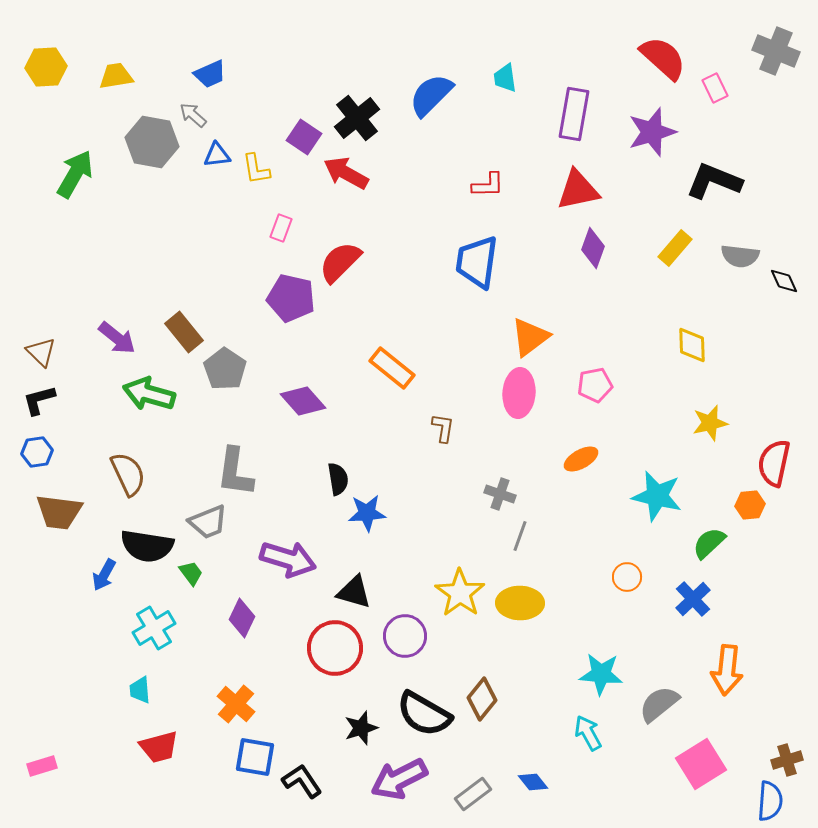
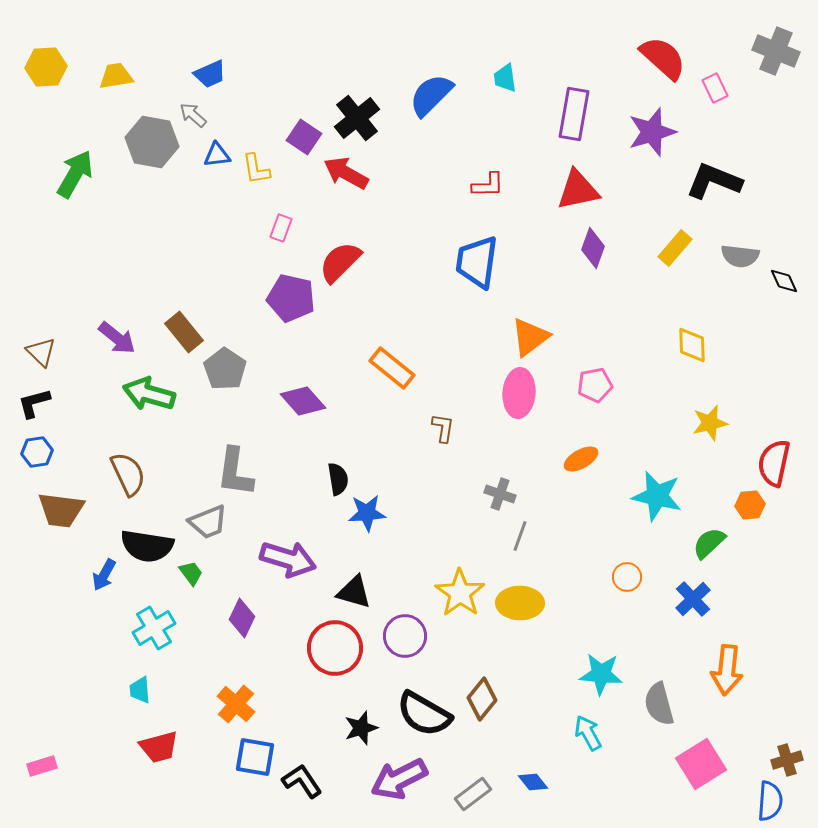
black L-shape at (39, 400): moved 5 px left, 3 px down
brown trapezoid at (59, 512): moved 2 px right, 2 px up
gray semicircle at (659, 704): rotated 66 degrees counterclockwise
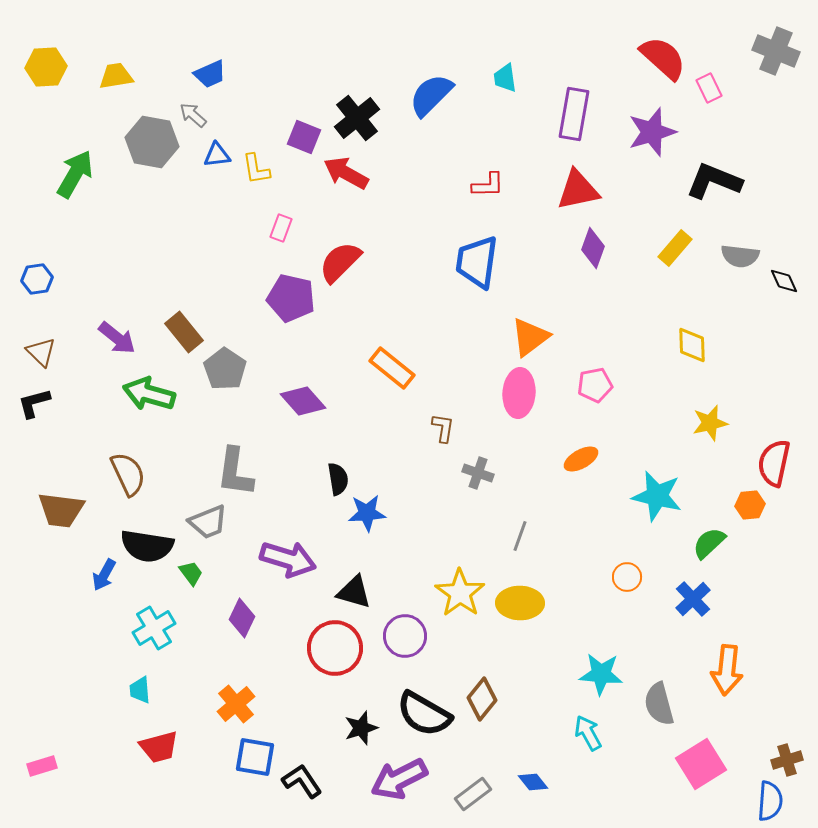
pink rectangle at (715, 88): moved 6 px left
purple square at (304, 137): rotated 12 degrees counterclockwise
blue hexagon at (37, 452): moved 173 px up
gray cross at (500, 494): moved 22 px left, 21 px up
orange cross at (236, 704): rotated 9 degrees clockwise
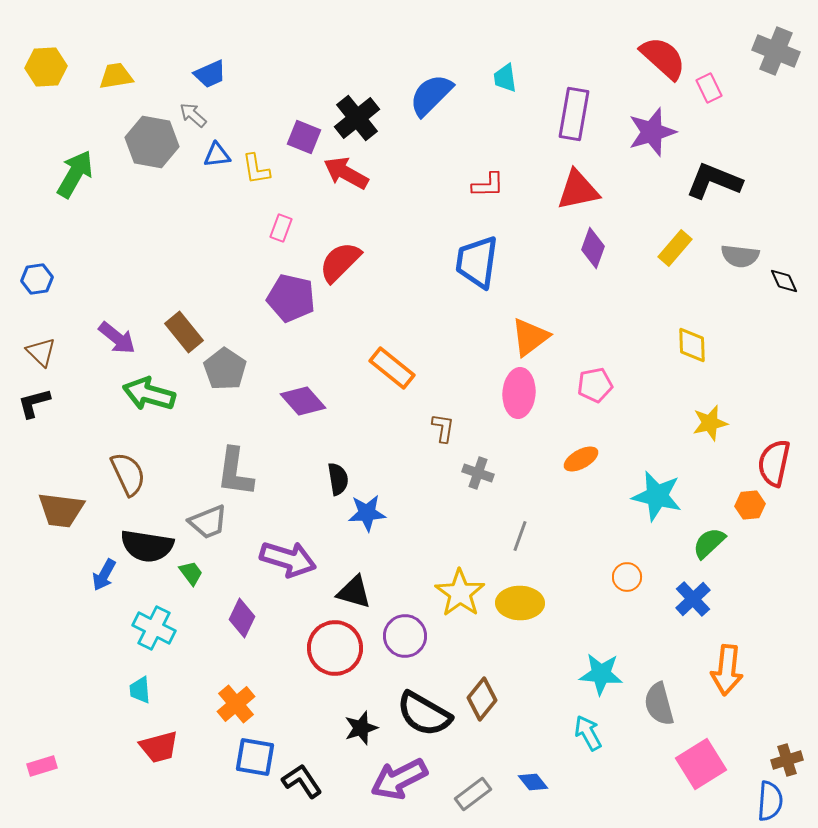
cyan cross at (154, 628): rotated 33 degrees counterclockwise
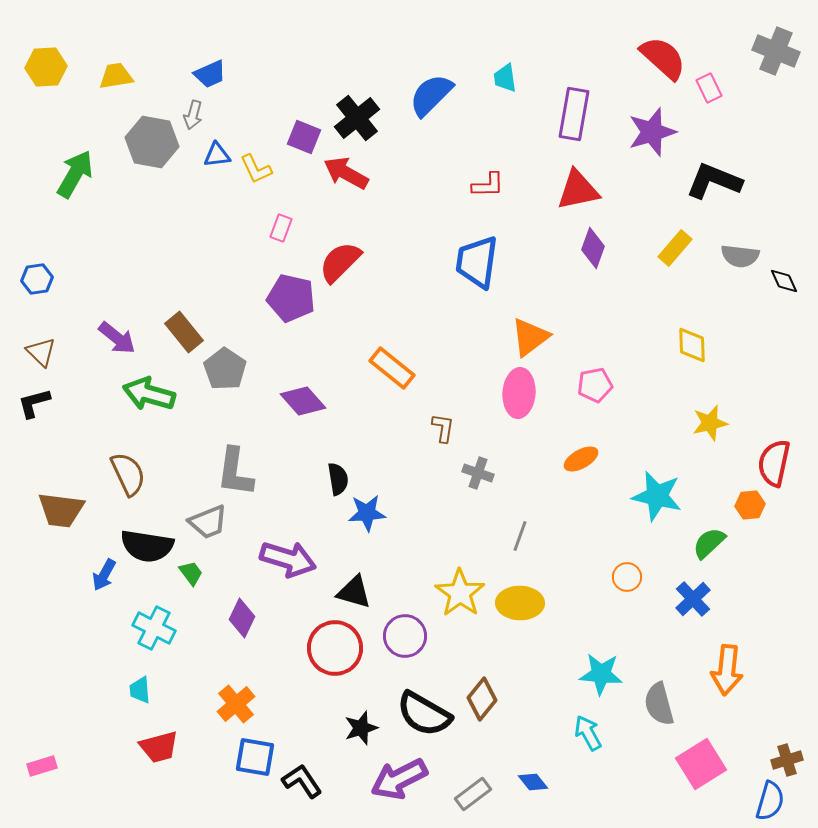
gray arrow at (193, 115): rotated 116 degrees counterclockwise
yellow L-shape at (256, 169): rotated 16 degrees counterclockwise
blue semicircle at (770, 801): rotated 12 degrees clockwise
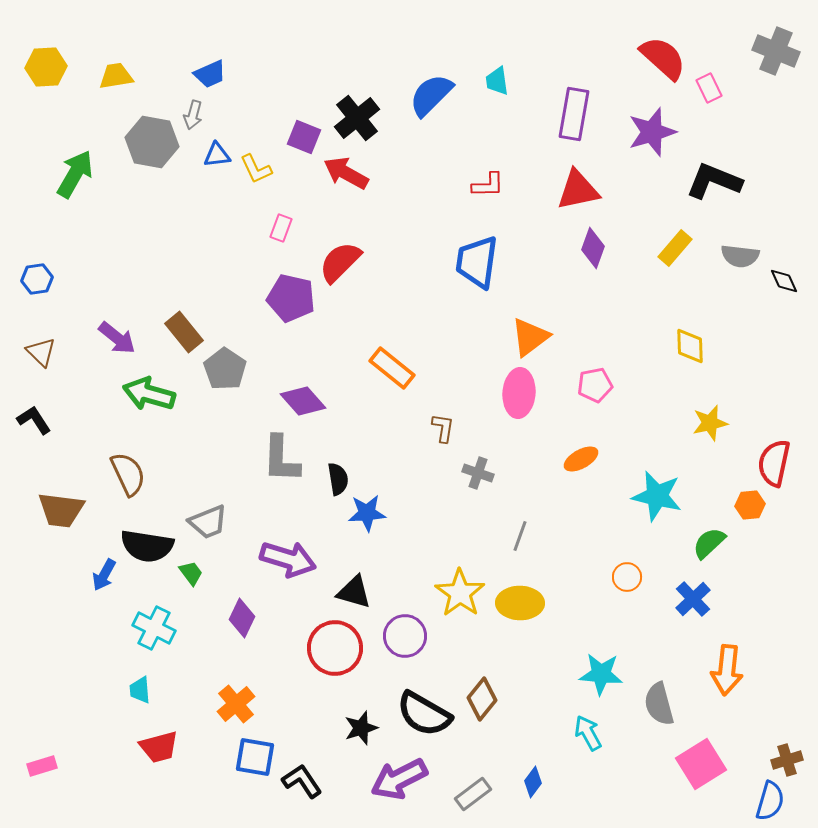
cyan trapezoid at (505, 78): moved 8 px left, 3 px down
yellow diamond at (692, 345): moved 2 px left, 1 px down
black L-shape at (34, 403): moved 17 px down; rotated 72 degrees clockwise
gray L-shape at (235, 472): moved 46 px right, 13 px up; rotated 6 degrees counterclockwise
blue diamond at (533, 782): rotated 76 degrees clockwise
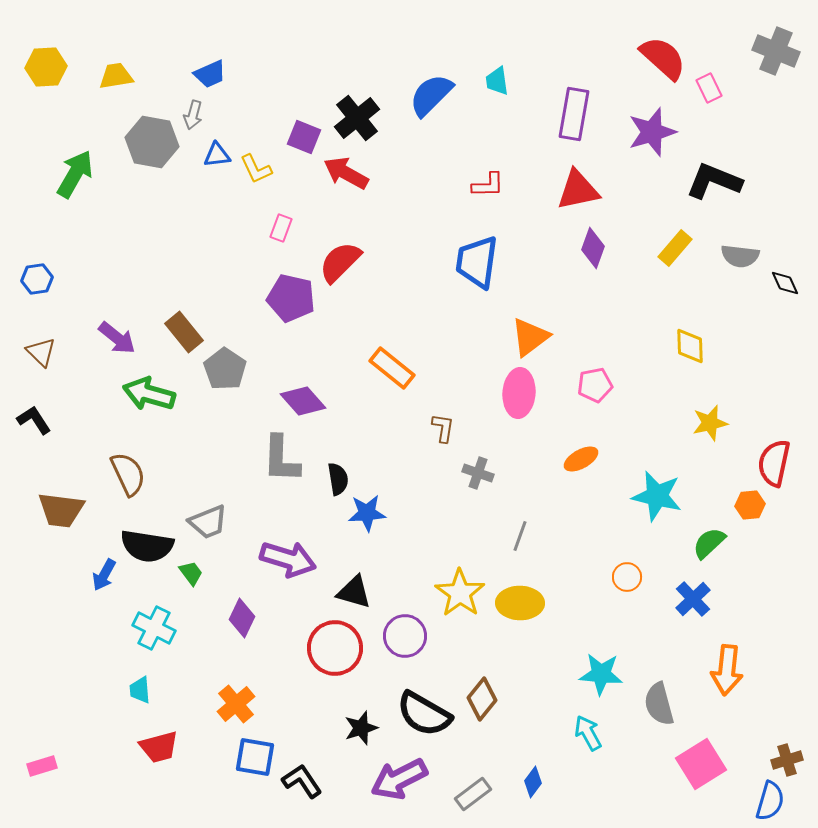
black diamond at (784, 281): moved 1 px right, 2 px down
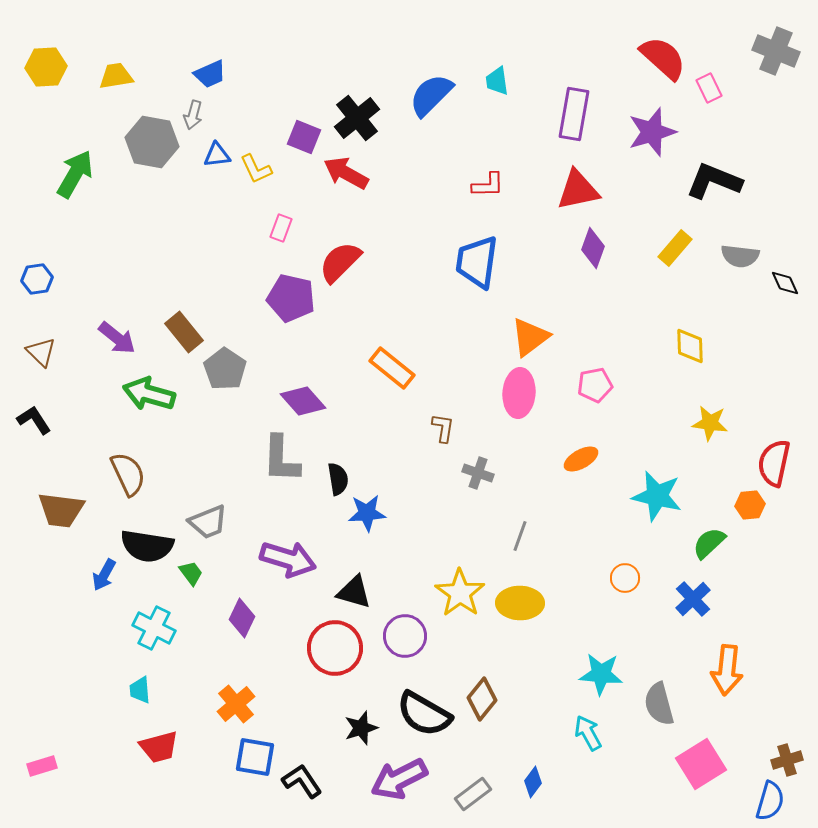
yellow star at (710, 423): rotated 21 degrees clockwise
orange circle at (627, 577): moved 2 px left, 1 px down
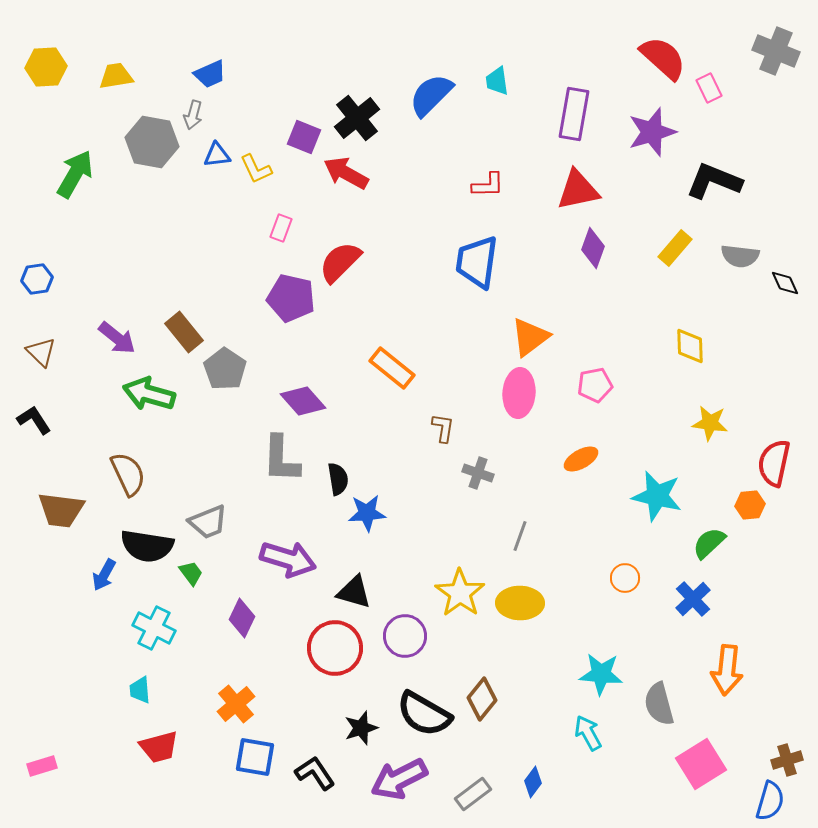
black L-shape at (302, 781): moved 13 px right, 8 px up
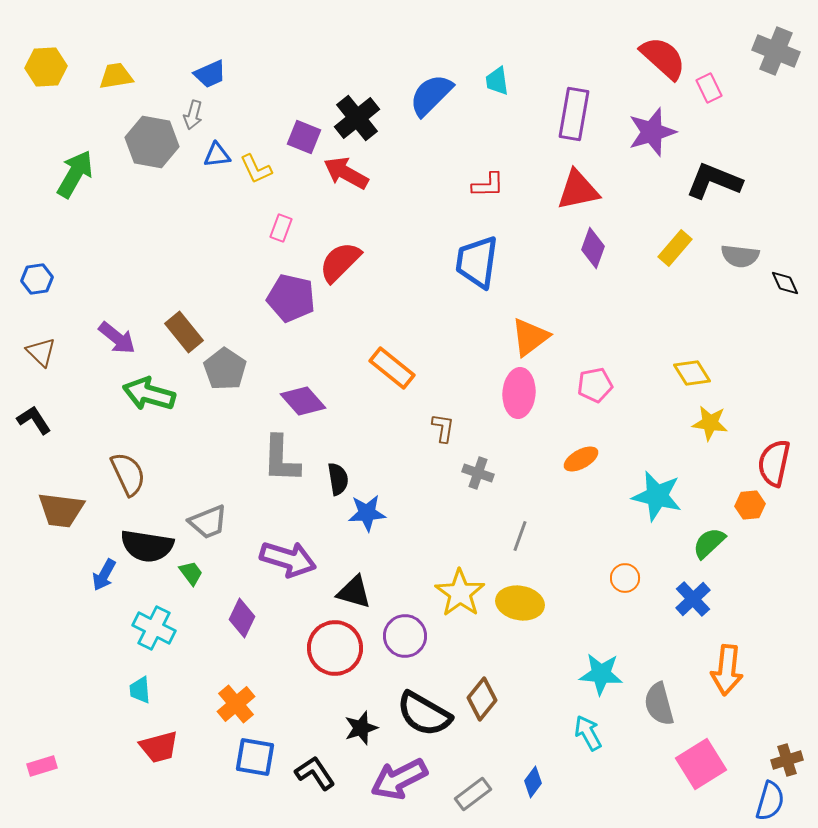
yellow diamond at (690, 346): moved 2 px right, 27 px down; rotated 30 degrees counterclockwise
yellow ellipse at (520, 603): rotated 9 degrees clockwise
